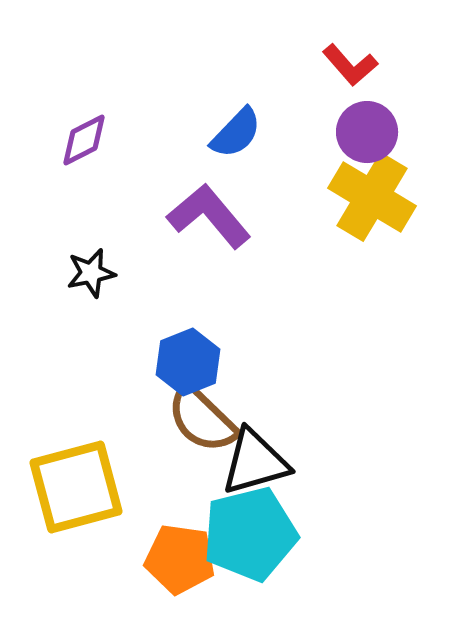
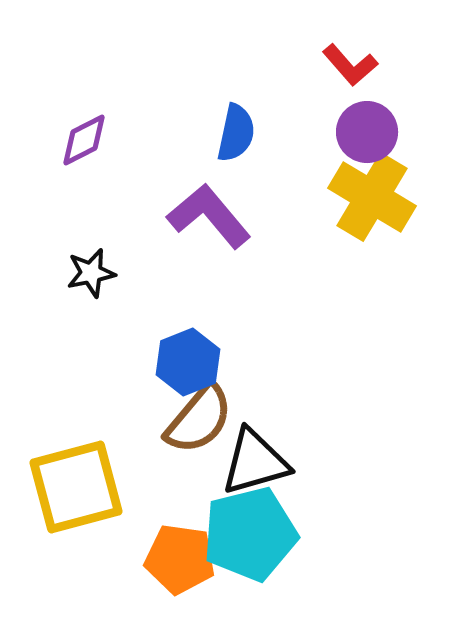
blue semicircle: rotated 32 degrees counterclockwise
brown semicircle: moved 3 px left; rotated 94 degrees counterclockwise
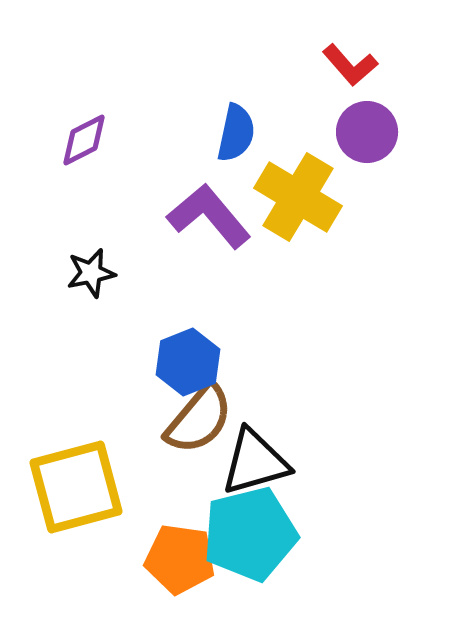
yellow cross: moved 74 px left
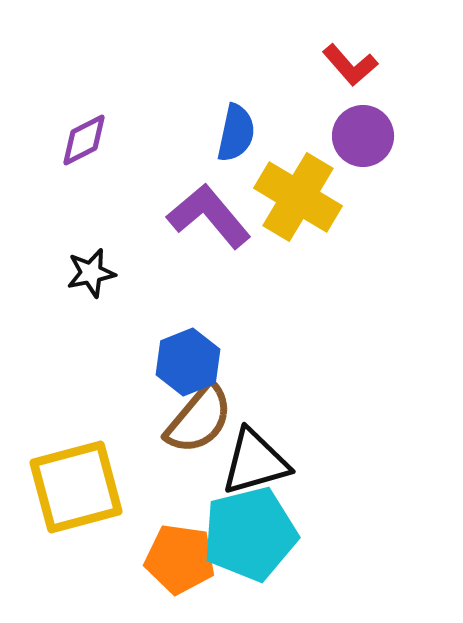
purple circle: moved 4 px left, 4 px down
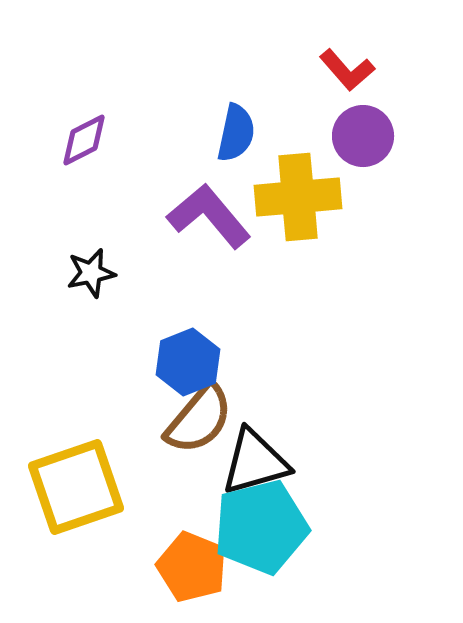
red L-shape: moved 3 px left, 5 px down
yellow cross: rotated 36 degrees counterclockwise
yellow square: rotated 4 degrees counterclockwise
cyan pentagon: moved 11 px right, 7 px up
orange pentagon: moved 12 px right, 8 px down; rotated 14 degrees clockwise
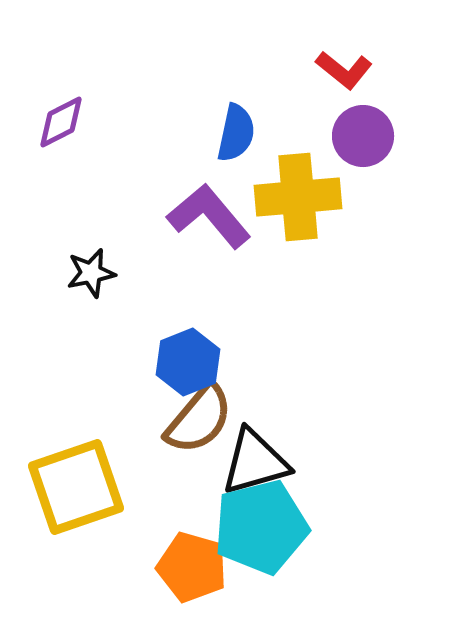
red L-shape: moved 3 px left; rotated 10 degrees counterclockwise
purple diamond: moved 23 px left, 18 px up
orange pentagon: rotated 6 degrees counterclockwise
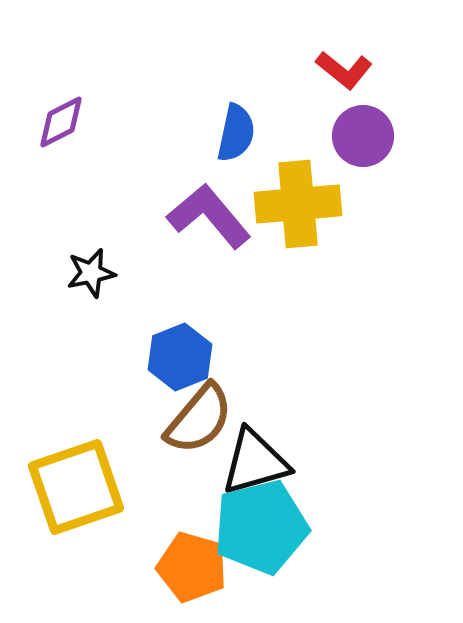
yellow cross: moved 7 px down
blue hexagon: moved 8 px left, 5 px up
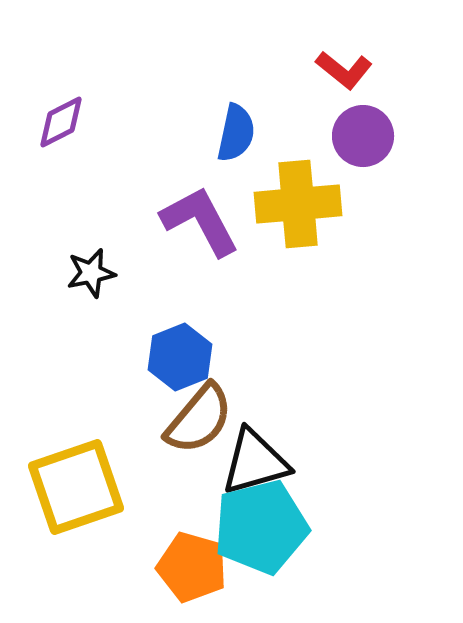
purple L-shape: moved 9 px left, 5 px down; rotated 12 degrees clockwise
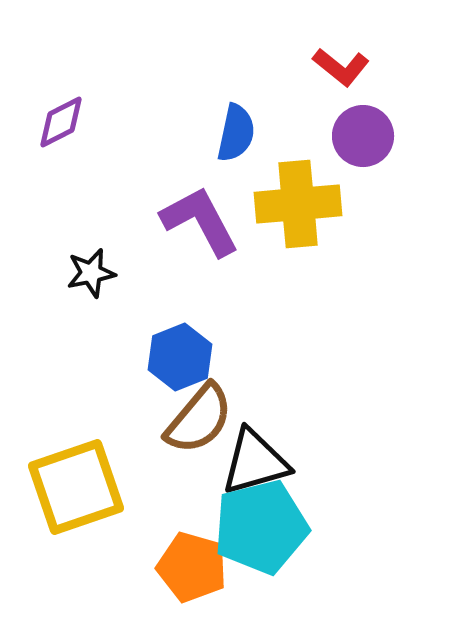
red L-shape: moved 3 px left, 3 px up
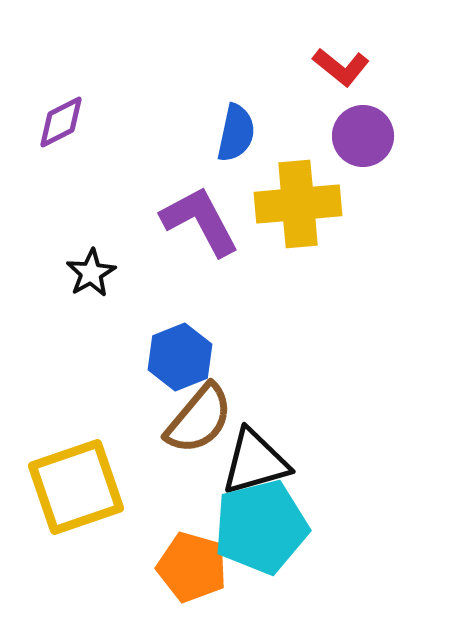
black star: rotated 18 degrees counterclockwise
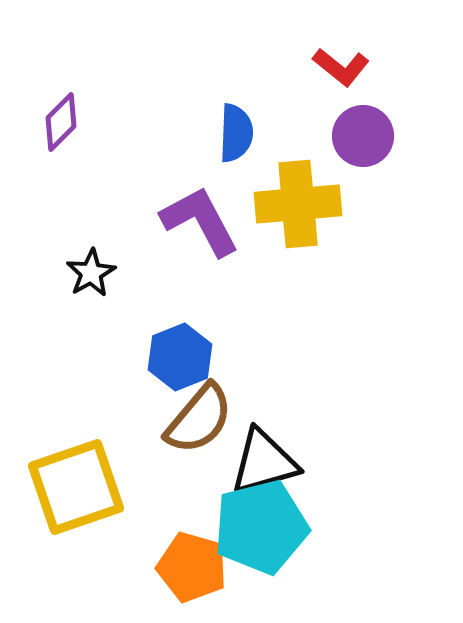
purple diamond: rotated 18 degrees counterclockwise
blue semicircle: rotated 10 degrees counterclockwise
black triangle: moved 9 px right
